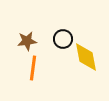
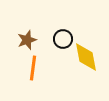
brown star: moved 1 px up; rotated 12 degrees counterclockwise
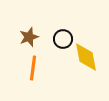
brown star: moved 2 px right, 3 px up
